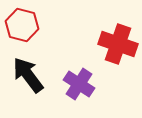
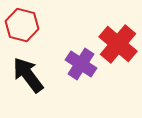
red cross: rotated 21 degrees clockwise
purple cross: moved 2 px right, 20 px up
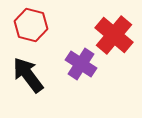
red hexagon: moved 9 px right
red cross: moved 4 px left, 9 px up
